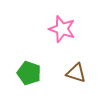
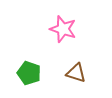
pink star: moved 1 px right
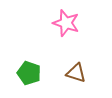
pink star: moved 3 px right, 6 px up
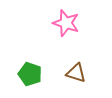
green pentagon: moved 1 px right, 1 px down
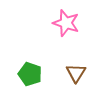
brown triangle: rotated 45 degrees clockwise
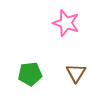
green pentagon: rotated 25 degrees counterclockwise
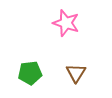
green pentagon: moved 1 px up
